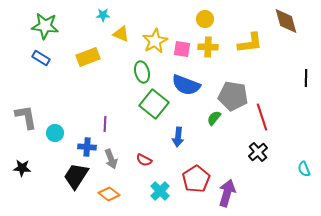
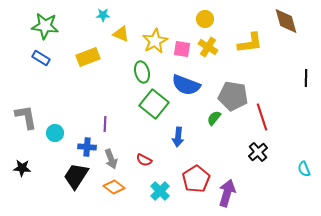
yellow cross: rotated 30 degrees clockwise
orange diamond: moved 5 px right, 7 px up
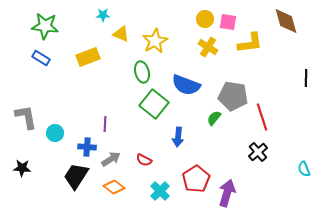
pink square: moved 46 px right, 27 px up
gray arrow: rotated 102 degrees counterclockwise
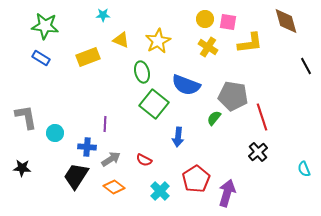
yellow triangle: moved 6 px down
yellow star: moved 3 px right
black line: moved 12 px up; rotated 30 degrees counterclockwise
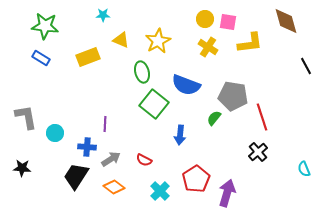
blue arrow: moved 2 px right, 2 px up
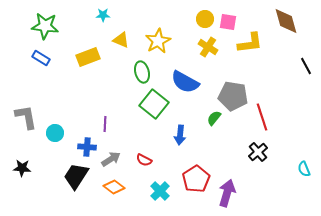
blue semicircle: moved 1 px left, 3 px up; rotated 8 degrees clockwise
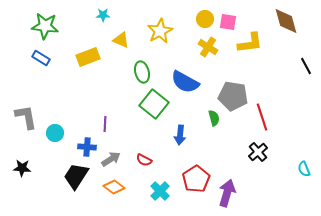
yellow star: moved 2 px right, 10 px up
green semicircle: rotated 126 degrees clockwise
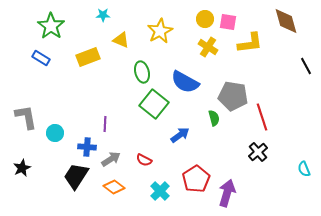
green star: moved 6 px right; rotated 28 degrees clockwise
blue arrow: rotated 132 degrees counterclockwise
black star: rotated 30 degrees counterclockwise
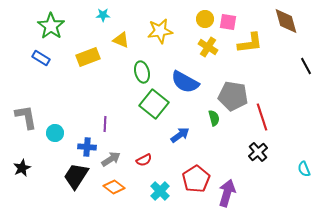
yellow star: rotated 20 degrees clockwise
red semicircle: rotated 56 degrees counterclockwise
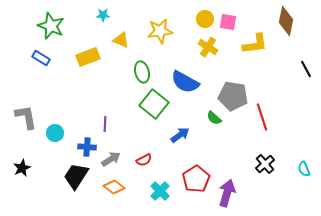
brown diamond: rotated 28 degrees clockwise
green star: rotated 12 degrees counterclockwise
yellow L-shape: moved 5 px right, 1 px down
black line: moved 3 px down
green semicircle: rotated 147 degrees clockwise
black cross: moved 7 px right, 12 px down
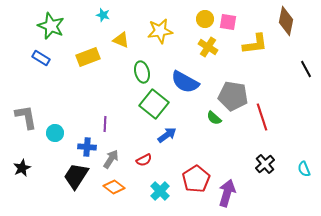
cyan star: rotated 16 degrees clockwise
blue arrow: moved 13 px left
gray arrow: rotated 24 degrees counterclockwise
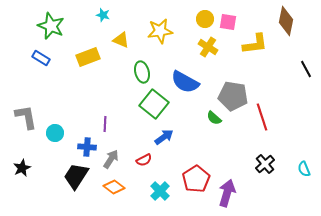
blue arrow: moved 3 px left, 2 px down
